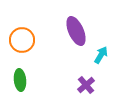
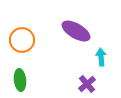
purple ellipse: rotated 36 degrees counterclockwise
cyan arrow: moved 2 px down; rotated 36 degrees counterclockwise
purple cross: moved 1 px right, 1 px up
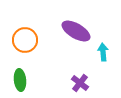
orange circle: moved 3 px right
cyan arrow: moved 2 px right, 5 px up
purple cross: moved 7 px left, 1 px up; rotated 12 degrees counterclockwise
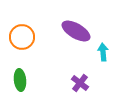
orange circle: moved 3 px left, 3 px up
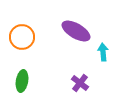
green ellipse: moved 2 px right, 1 px down; rotated 15 degrees clockwise
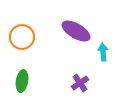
purple cross: rotated 18 degrees clockwise
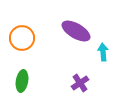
orange circle: moved 1 px down
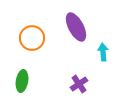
purple ellipse: moved 4 px up; rotated 32 degrees clockwise
orange circle: moved 10 px right
purple cross: moved 1 px left, 1 px down
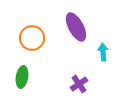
green ellipse: moved 4 px up
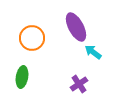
cyan arrow: moved 10 px left; rotated 48 degrees counterclockwise
